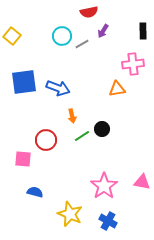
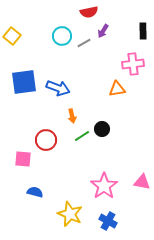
gray line: moved 2 px right, 1 px up
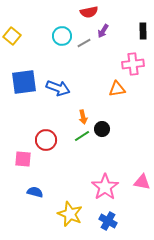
orange arrow: moved 11 px right, 1 px down
pink star: moved 1 px right, 1 px down
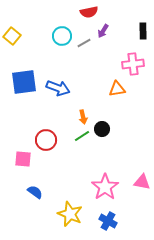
blue semicircle: rotated 21 degrees clockwise
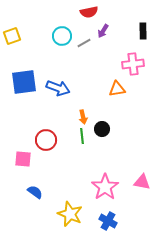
yellow square: rotated 30 degrees clockwise
green line: rotated 63 degrees counterclockwise
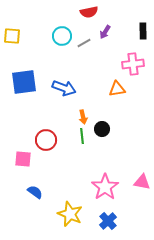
purple arrow: moved 2 px right, 1 px down
yellow square: rotated 24 degrees clockwise
blue arrow: moved 6 px right
blue cross: rotated 18 degrees clockwise
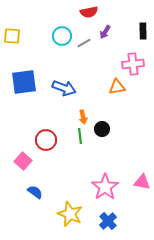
orange triangle: moved 2 px up
green line: moved 2 px left
pink square: moved 2 px down; rotated 36 degrees clockwise
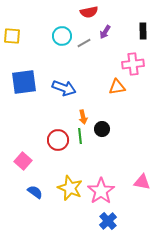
red circle: moved 12 px right
pink star: moved 4 px left, 4 px down
yellow star: moved 26 px up
